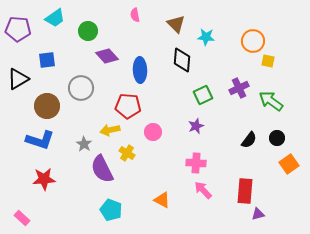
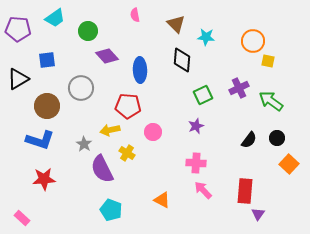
orange square: rotated 12 degrees counterclockwise
purple triangle: rotated 40 degrees counterclockwise
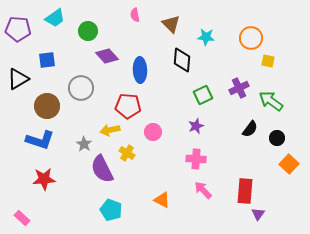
brown triangle: moved 5 px left
orange circle: moved 2 px left, 3 px up
black semicircle: moved 1 px right, 11 px up
pink cross: moved 4 px up
